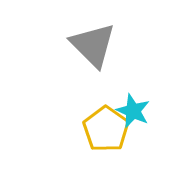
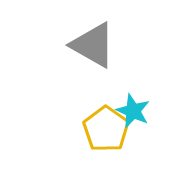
gray triangle: rotated 15 degrees counterclockwise
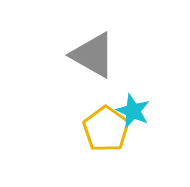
gray triangle: moved 10 px down
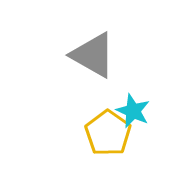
yellow pentagon: moved 2 px right, 4 px down
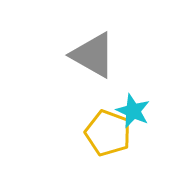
yellow pentagon: rotated 15 degrees counterclockwise
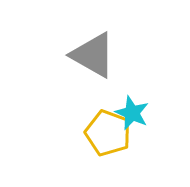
cyan star: moved 1 px left, 2 px down
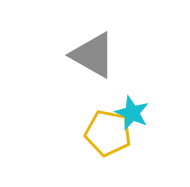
yellow pentagon: rotated 9 degrees counterclockwise
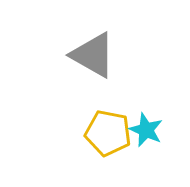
cyan star: moved 14 px right, 17 px down
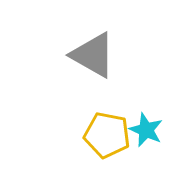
yellow pentagon: moved 1 px left, 2 px down
